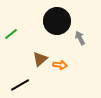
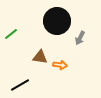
gray arrow: rotated 128 degrees counterclockwise
brown triangle: moved 2 px up; rotated 49 degrees clockwise
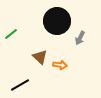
brown triangle: rotated 35 degrees clockwise
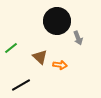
green line: moved 14 px down
gray arrow: moved 2 px left; rotated 48 degrees counterclockwise
black line: moved 1 px right
